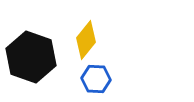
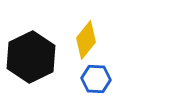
black hexagon: rotated 15 degrees clockwise
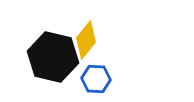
black hexagon: moved 22 px right; rotated 21 degrees counterclockwise
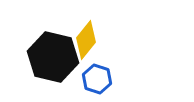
blue hexagon: moved 1 px right; rotated 16 degrees clockwise
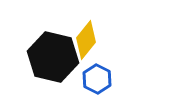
blue hexagon: rotated 8 degrees clockwise
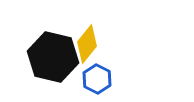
yellow diamond: moved 1 px right, 4 px down
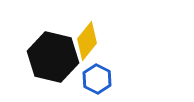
yellow diamond: moved 3 px up
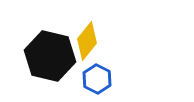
black hexagon: moved 3 px left, 1 px up
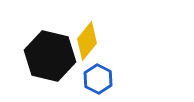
blue hexagon: moved 1 px right
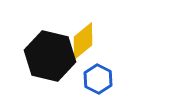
yellow diamond: moved 4 px left; rotated 12 degrees clockwise
